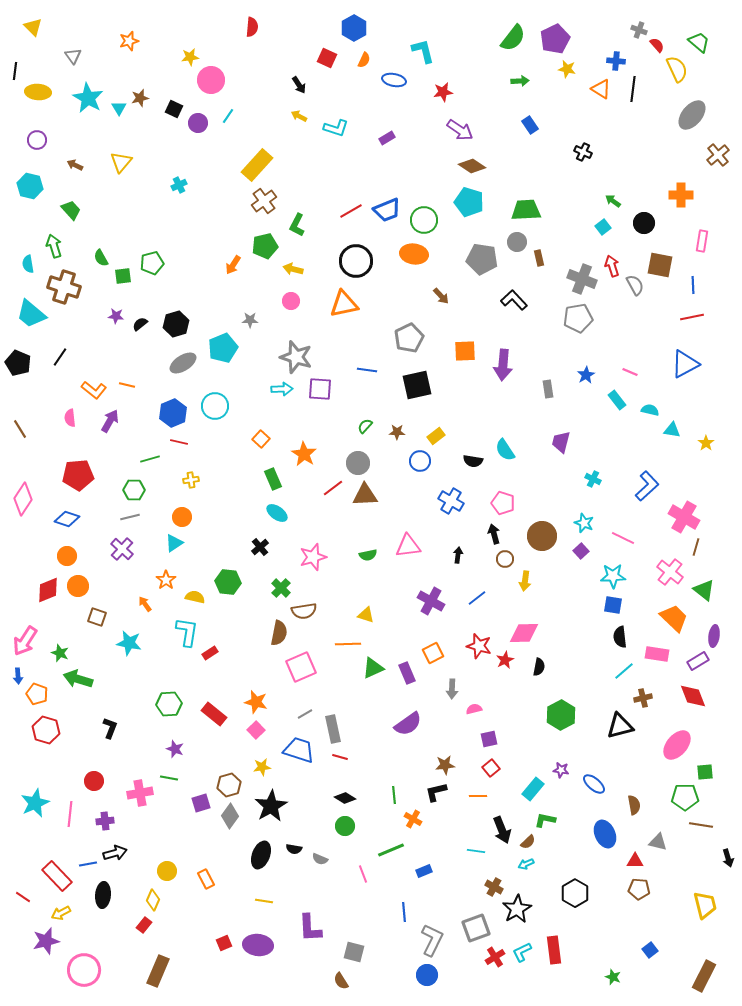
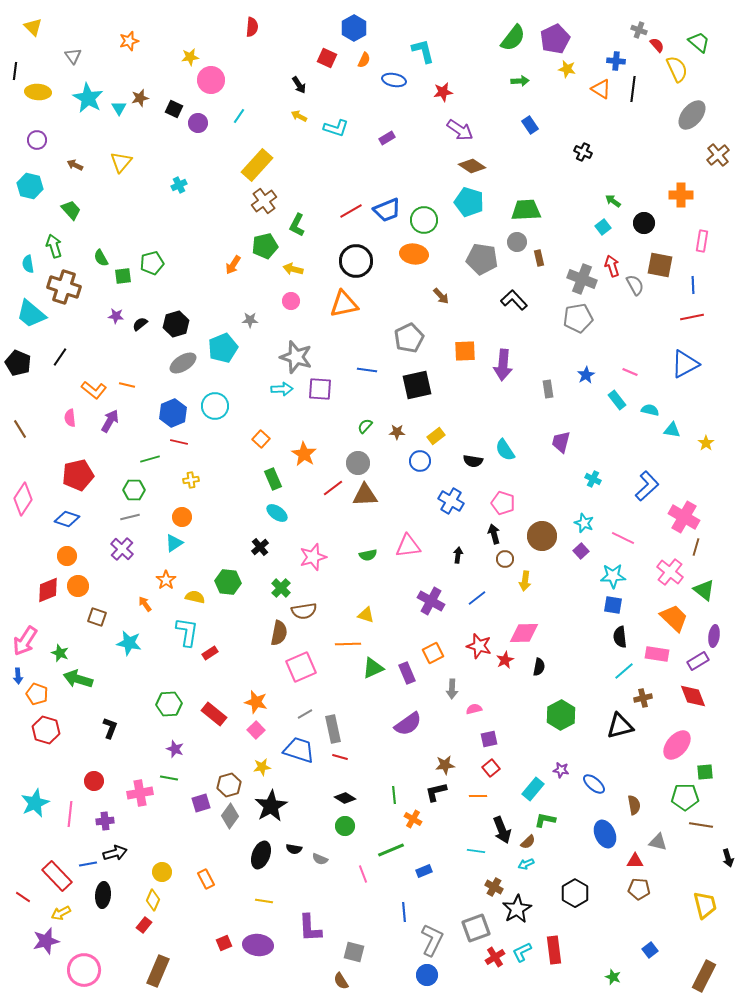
cyan line at (228, 116): moved 11 px right
red pentagon at (78, 475): rotated 8 degrees counterclockwise
yellow circle at (167, 871): moved 5 px left, 1 px down
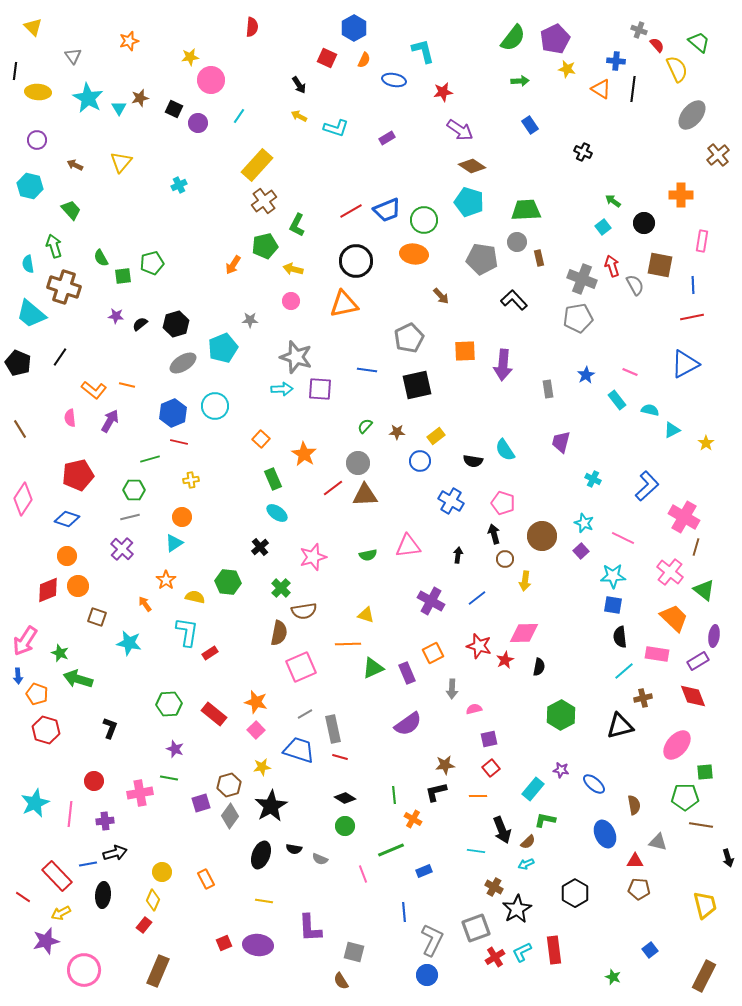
cyan triangle at (672, 430): rotated 36 degrees counterclockwise
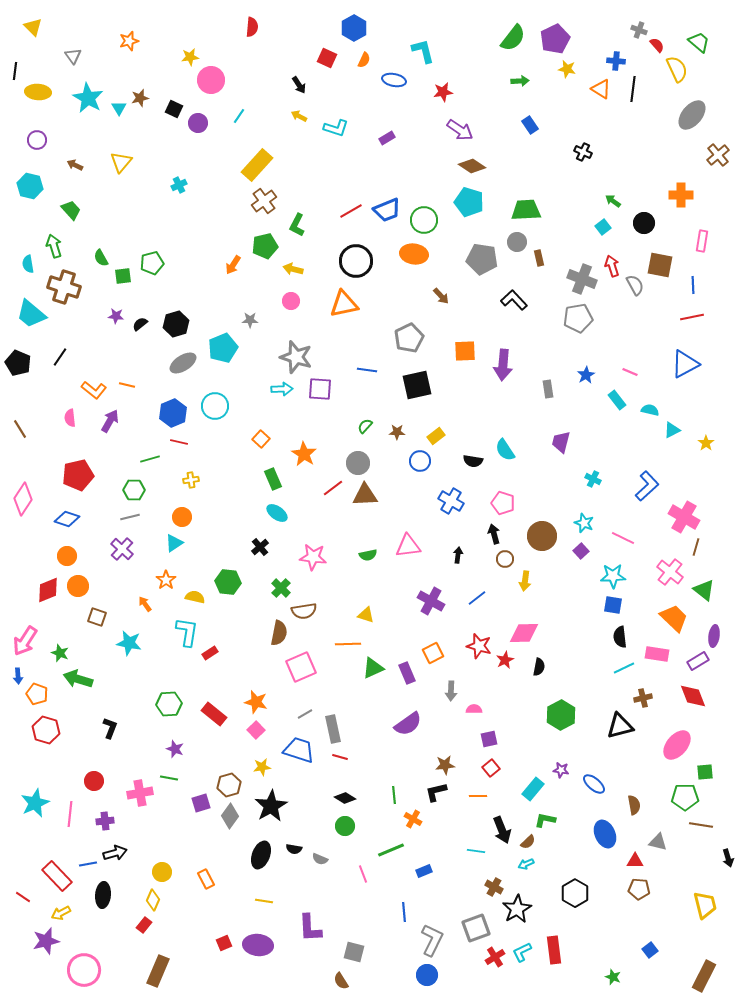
pink star at (313, 557): rotated 24 degrees clockwise
cyan line at (624, 671): moved 3 px up; rotated 15 degrees clockwise
gray arrow at (452, 689): moved 1 px left, 2 px down
pink semicircle at (474, 709): rotated 14 degrees clockwise
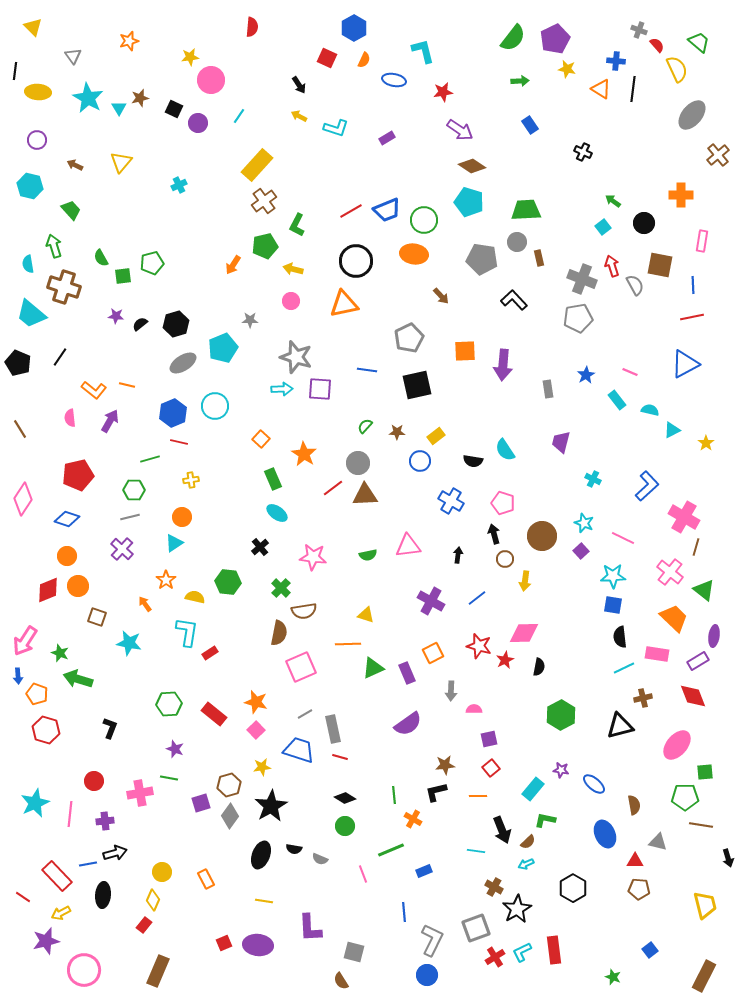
black hexagon at (575, 893): moved 2 px left, 5 px up
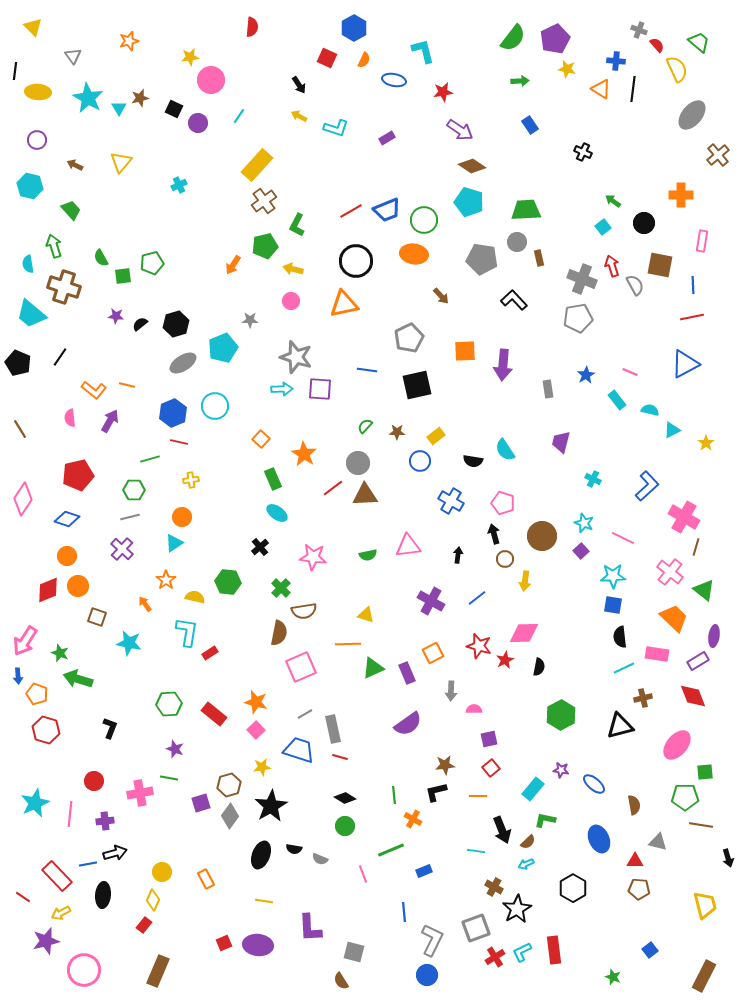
blue ellipse at (605, 834): moved 6 px left, 5 px down
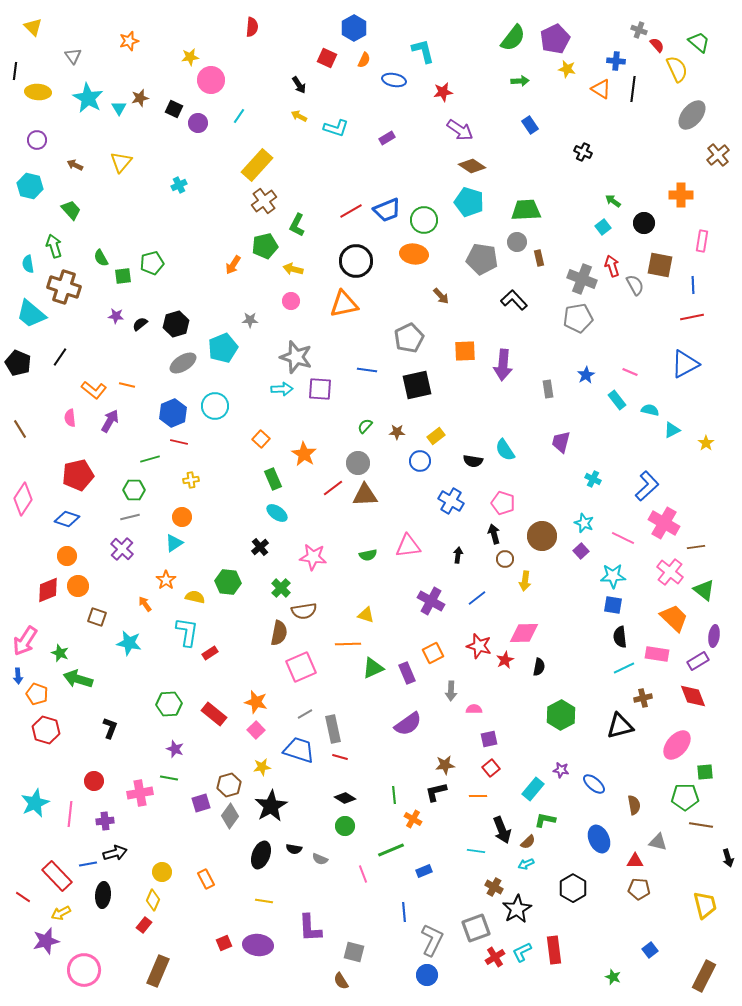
pink cross at (684, 517): moved 20 px left, 6 px down
brown line at (696, 547): rotated 66 degrees clockwise
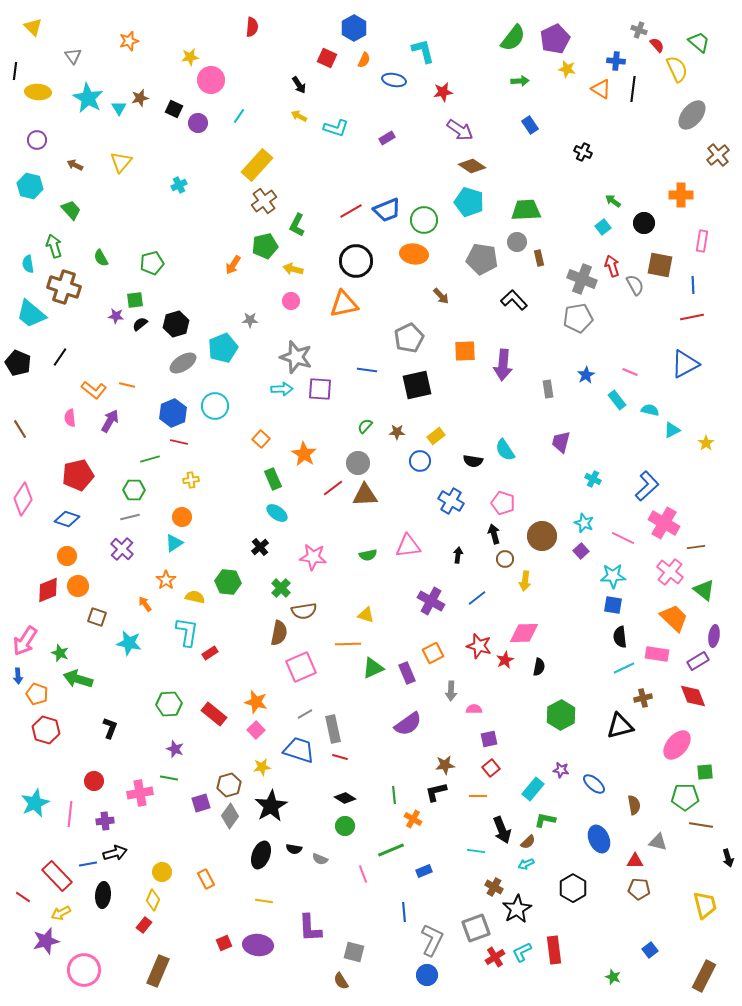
green square at (123, 276): moved 12 px right, 24 px down
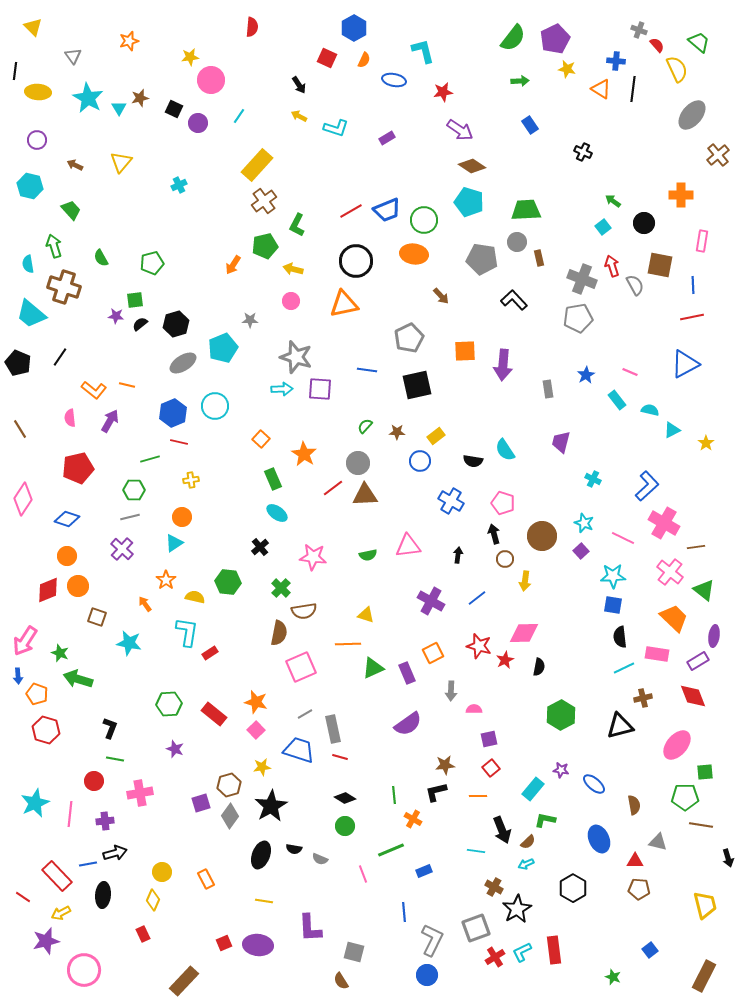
red pentagon at (78, 475): moved 7 px up
green line at (169, 778): moved 54 px left, 19 px up
red rectangle at (144, 925): moved 1 px left, 9 px down; rotated 63 degrees counterclockwise
brown rectangle at (158, 971): moved 26 px right, 10 px down; rotated 20 degrees clockwise
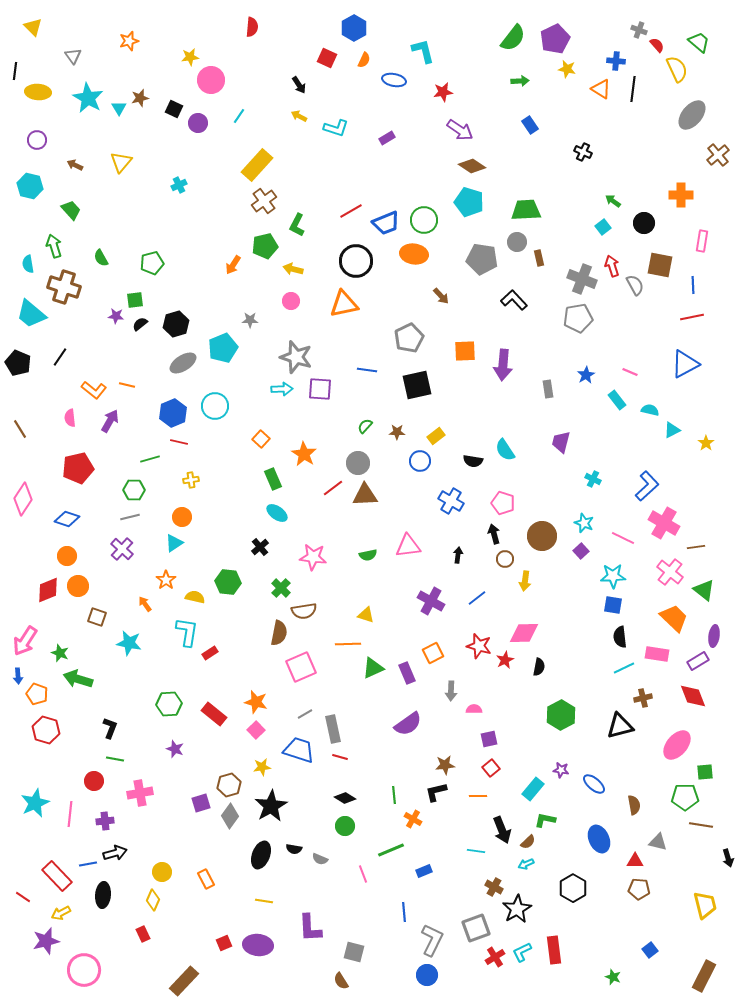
blue trapezoid at (387, 210): moved 1 px left, 13 px down
